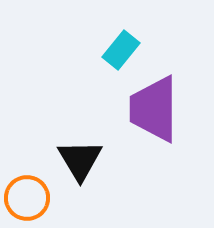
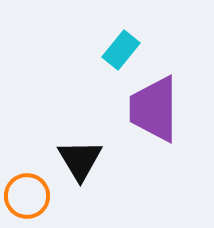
orange circle: moved 2 px up
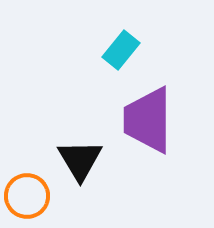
purple trapezoid: moved 6 px left, 11 px down
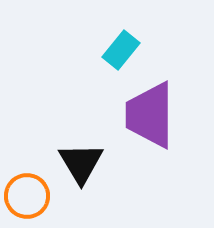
purple trapezoid: moved 2 px right, 5 px up
black triangle: moved 1 px right, 3 px down
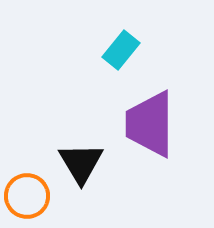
purple trapezoid: moved 9 px down
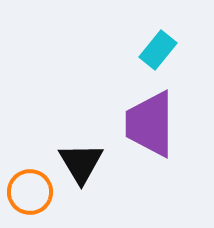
cyan rectangle: moved 37 px right
orange circle: moved 3 px right, 4 px up
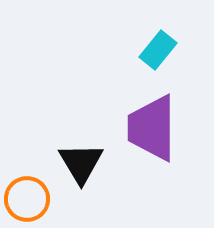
purple trapezoid: moved 2 px right, 4 px down
orange circle: moved 3 px left, 7 px down
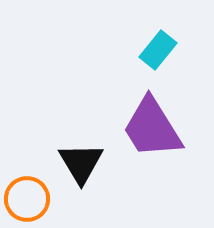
purple trapezoid: rotated 32 degrees counterclockwise
